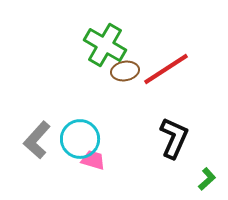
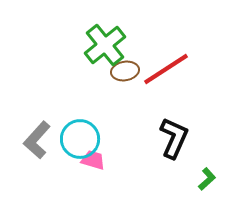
green cross: rotated 21 degrees clockwise
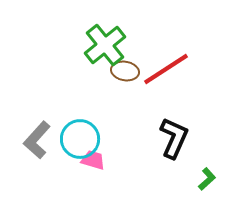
brown ellipse: rotated 20 degrees clockwise
